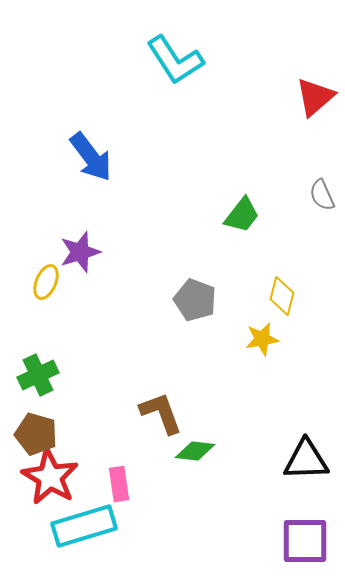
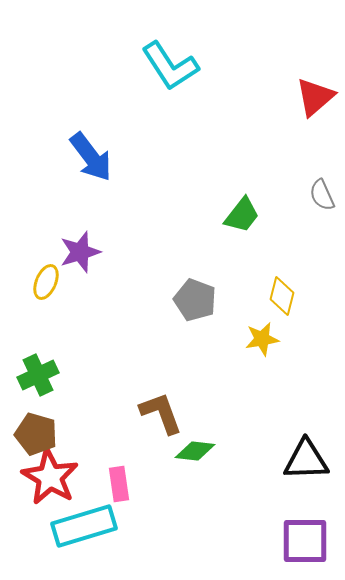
cyan L-shape: moved 5 px left, 6 px down
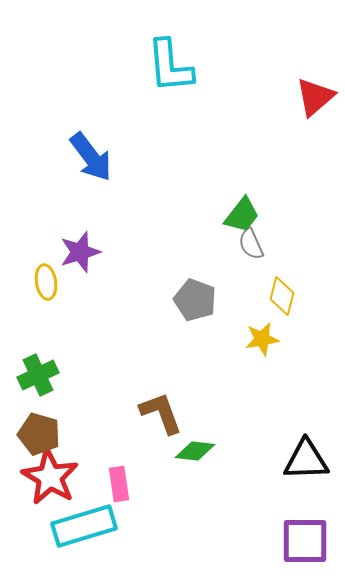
cyan L-shape: rotated 28 degrees clockwise
gray semicircle: moved 71 px left, 49 px down
yellow ellipse: rotated 32 degrees counterclockwise
brown pentagon: moved 3 px right
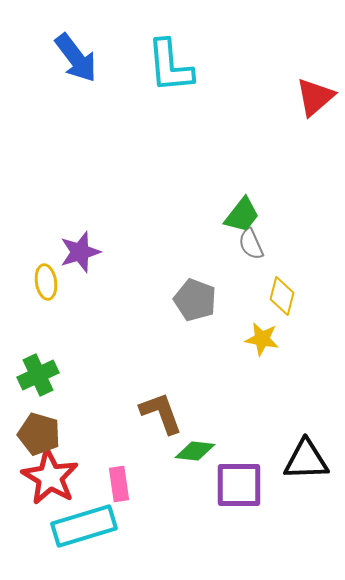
blue arrow: moved 15 px left, 99 px up
yellow star: rotated 20 degrees clockwise
purple square: moved 66 px left, 56 px up
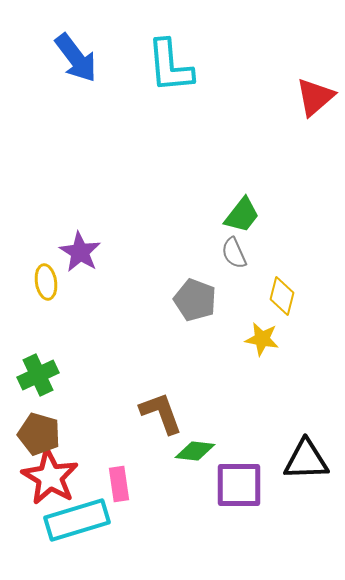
gray semicircle: moved 17 px left, 9 px down
purple star: rotated 24 degrees counterclockwise
cyan rectangle: moved 7 px left, 6 px up
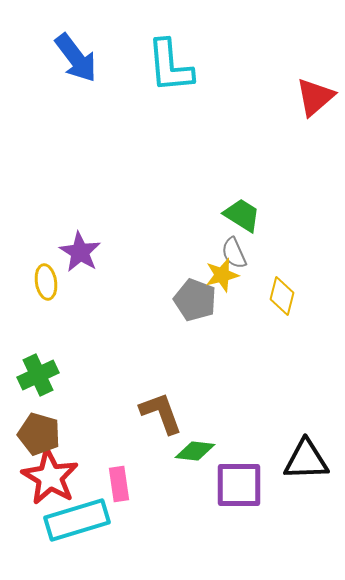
green trapezoid: rotated 96 degrees counterclockwise
yellow star: moved 40 px left, 64 px up; rotated 24 degrees counterclockwise
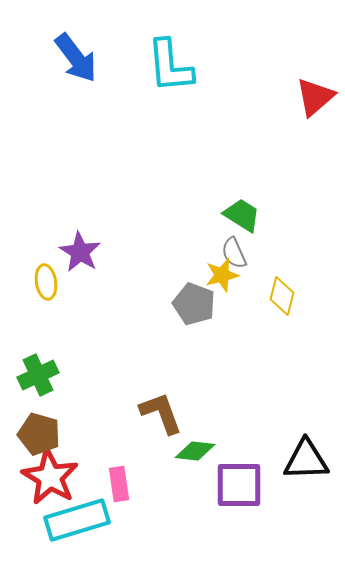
gray pentagon: moved 1 px left, 4 px down
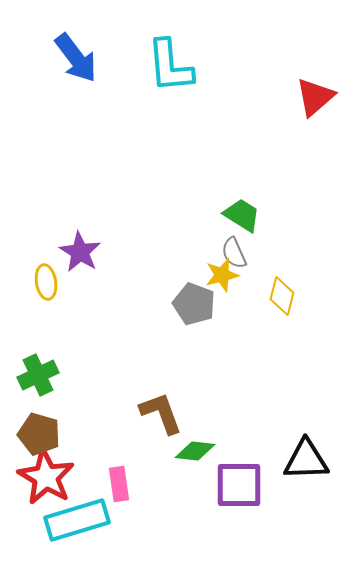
red star: moved 4 px left
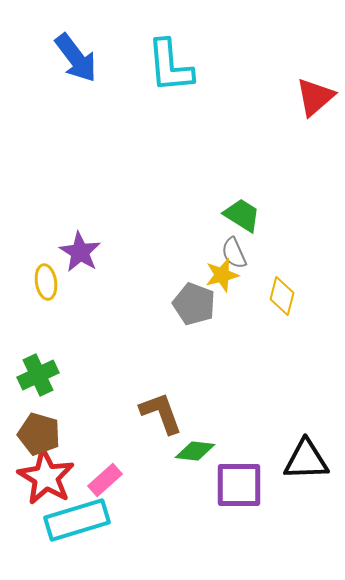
pink rectangle: moved 14 px left, 4 px up; rotated 56 degrees clockwise
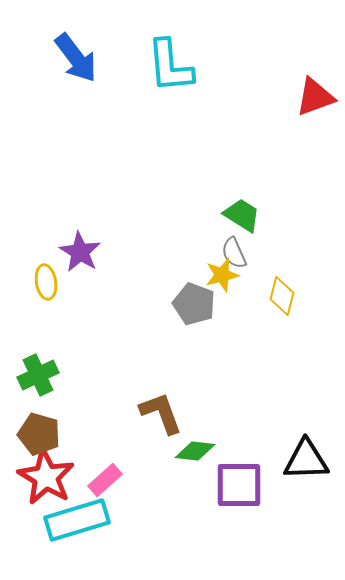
red triangle: rotated 21 degrees clockwise
